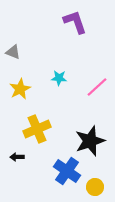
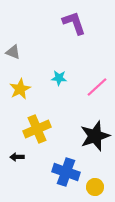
purple L-shape: moved 1 px left, 1 px down
black star: moved 5 px right, 5 px up
blue cross: moved 1 px left, 1 px down; rotated 16 degrees counterclockwise
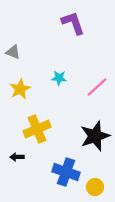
purple L-shape: moved 1 px left
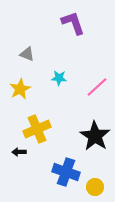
gray triangle: moved 14 px right, 2 px down
black star: rotated 20 degrees counterclockwise
black arrow: moved 2 px right, 5 px up
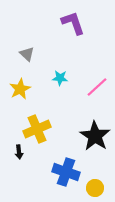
gray triangle: rotated 21 degrees clockwise
cyan star: moved 1 px right
black arrow: rotated 96 degrees counterclockwise
yellow circle: moved 1 px down
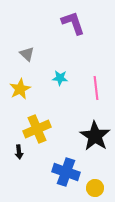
pink line: moved 1 px left, 1 px down; rotated 55 degrees counterclockwise
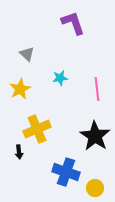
cyan star: rotated 14 degrees counterclockwise
pink line: moved 1 px right, 1 px down
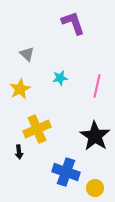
pink line: moved 3 px up; rotated 20 degrees clockwise
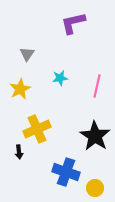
purple L-shape: rotated 84 degrees counterclockwise
gray triangle: rotated 21 degrees clockwise
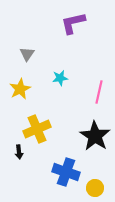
pink line: moved 2 px right, 6 px down
